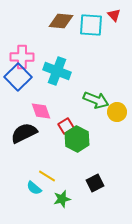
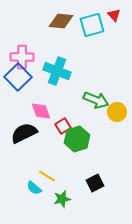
cyan square: moved 1 px right; rotated 20 degrees counterclockwise
red square: moved 3 px left
green hexagon: rotated 15 degrees clockwise
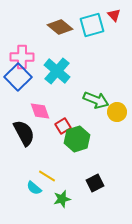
brown diamond: moved 1 px left, 6 px down; rotated 35 degrees clockwise
cyan cross: rotated 20 degrees clockwise
pink diamond: moved 1 px left
black semicircle: rotated 88 degrees clockwise
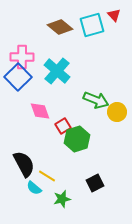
black semicircle: moved 31 px down
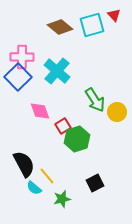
green arrow: moved 1 px left; rotated 35 degrees clockwise
yellow line: rotated 18 degrees clockwise
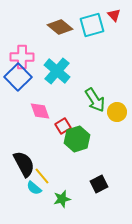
yellow line: moved 5 px left
black square: moved 4 px right, 1 px down
